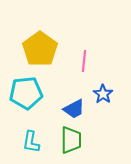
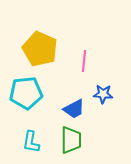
yellow pentagon: rotated 12 degrees counterclockwise
blue star: rotated 30 degrees counterclockwise
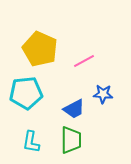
pink line: rotated 55 degrees clockwise
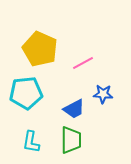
pink line: moved 1 px left, 2 px down
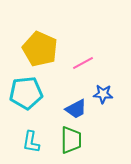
blue trapezoid: moved 2 px right
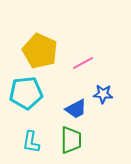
yellow pentagon: moved 2 px down
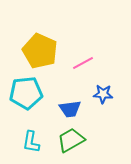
blue trapezoid: moved 6 px left; rotated 20 degrees clockwise
green trapezoid: rotated 120 degrees counterclockwise
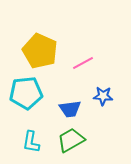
blue star: moved 2 px down
